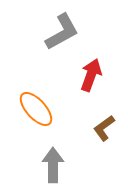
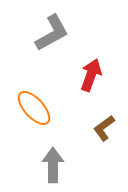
gray L-shape: moved 10 px left, 1 px down
orange ellipse: moved 2 px left, 1 px up
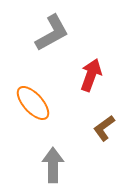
orange ellipse: moved 1 px left, 5 px up
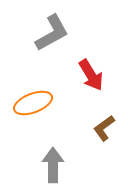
red arrow: rotated 128 degrees clockwise
orange ellipse: rotated 69 degrees counterclockwise
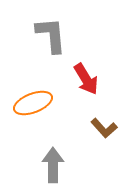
gray L-shape: moved 1 px left, 2 px down; rotated 66 degrees counterclockwise
red arrow: moved 5 px left, 4 px down
brown L-shape: rotated 96 degrees counterclockwise
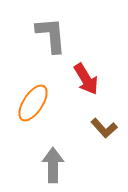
orange ellipse: rotated 36 degrees counterclockwise
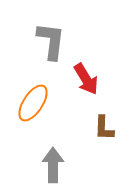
gray L-shape: moved 6 px down; rotated 12 degrees clockwise
brown L-shape: rotated 44 degrees clockwise
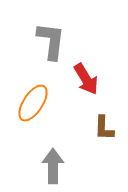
gray arrow: moved 1 px down
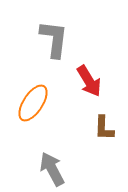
gray L-shape: moved 3 px right, 2 px up
red arrow: moved 3 px right, 2 px down
gray arrow: moved 1 px left, 3 px down; rotated 28 degrees counterclockwise
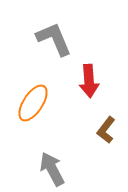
gray L-shape: rotated 30 degrees counterclockwise
red arrow: rotated 28 degrees clockwise
brown L-shape: moved 2 px right, 2 px down; rotated 36 degrees clockwise
